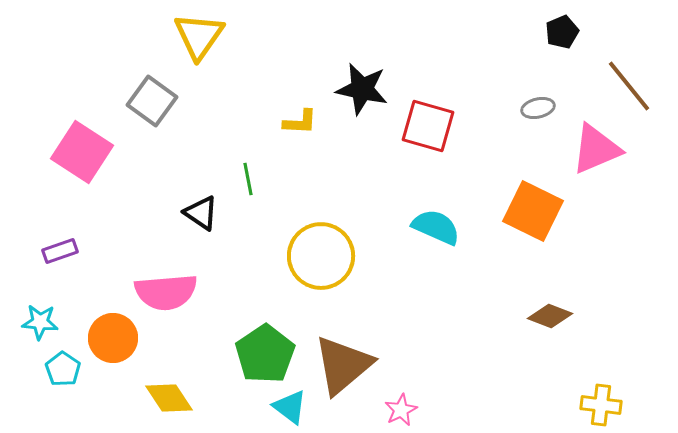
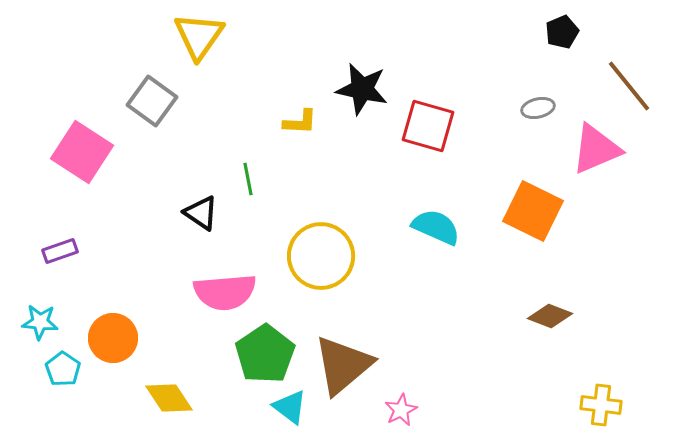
pink semicircle: moved 59 px right
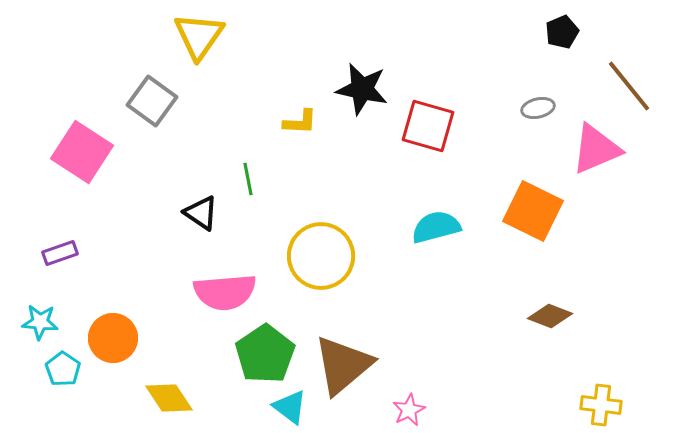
cyan semicircle: rotated 39 degrees counterclockwise
purple rectangle: moved 2 px down
pink star: moved 8 px right
